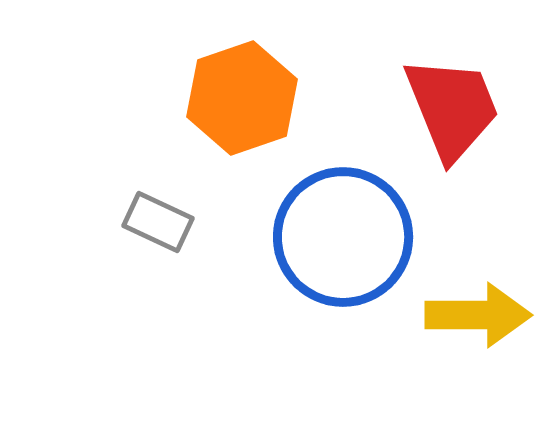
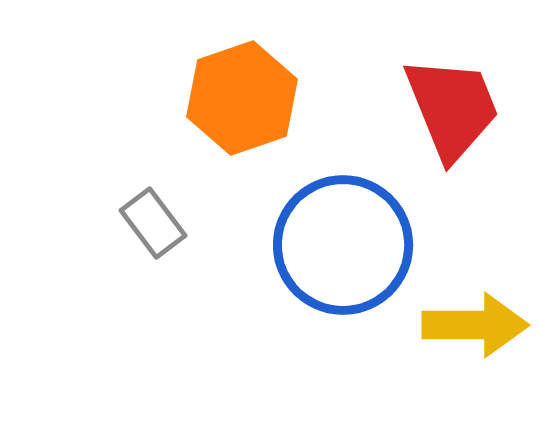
gray rectangle: moved 5 px left, 1 px down; rotated 28 degrees clockwise
blue circle: moved 8 px down
yellow arrow: moved 3 px left, 10 px down
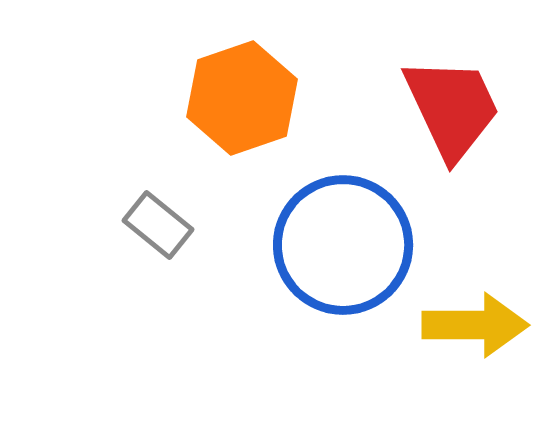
red trapezoid: rotated 3 degrees counterclockwise
gray rectangle: moved 5 px right, 2 px down; rotated 14 degrees counterclockwise
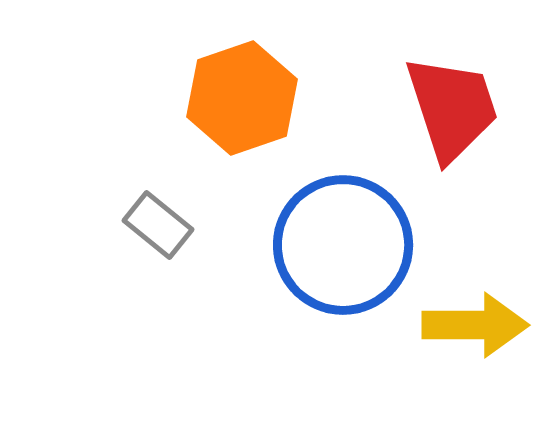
red trapezoid: rotated 7 degrees clockwise
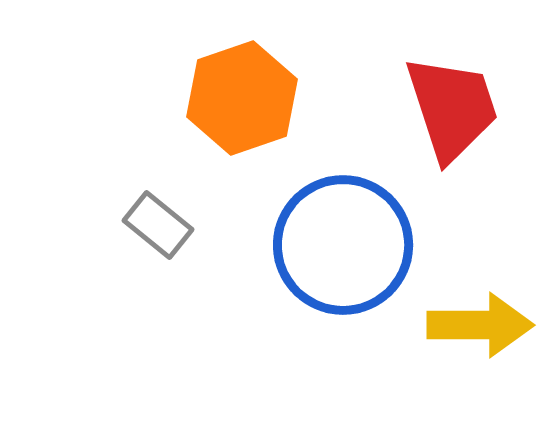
yellow arrow: moved 5 px right
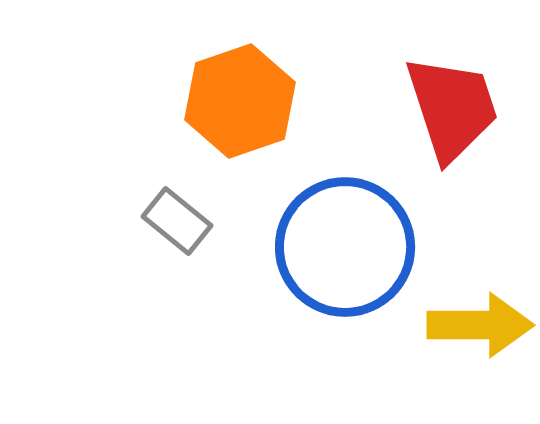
orange hexagon: moved 2 px left, 3 px down
gray rectangle: moved 19 px right, 4 px up
blue circle: moved 2 px right, 2 px down
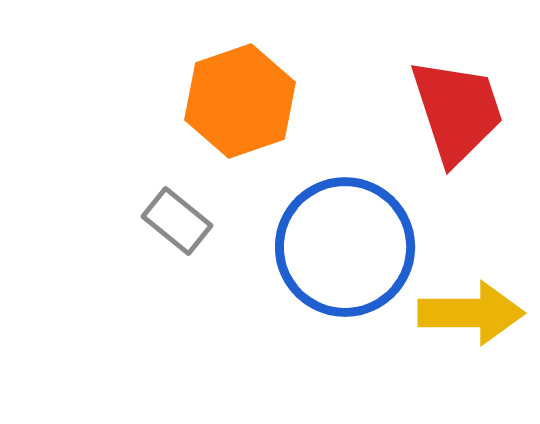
red trapezoid: moved 5 px right, 3 px down
yellow arrow: moved 9 px left, 12 px up
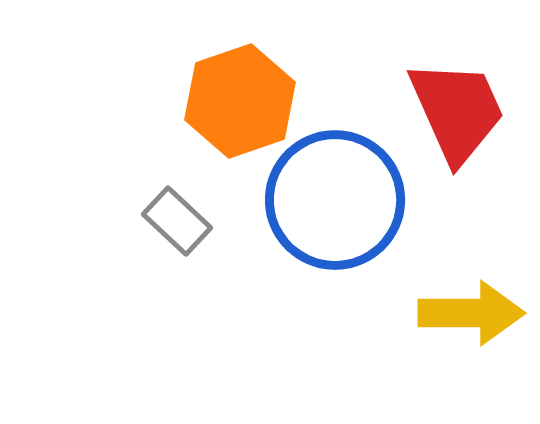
red trapezoid: rotated 6 degrees counterclockwise
gray rectangle: rotated 4 degrees clockwise
blue circle: moved 10 px left, 47 px up
